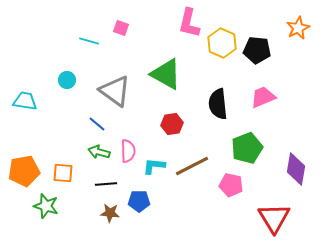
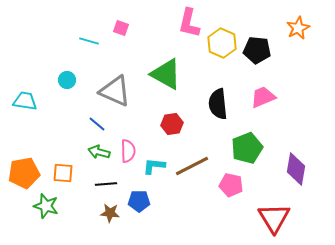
gray triangle: rotated 12 degrees counterclockwise
orange pentagon: moved 2 px down
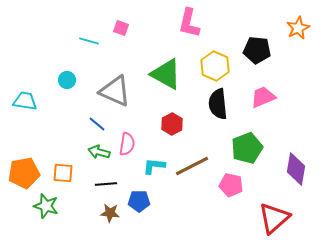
yellow hexagon: moved 7 px left, 23 px down
red hexagon: rotated 20 degrees counterclockwise
pink semicircle: moved 1 px left, 7 px up; rotated 10 degrees clockwise
red triangle: rotated 20 degrees clockwise
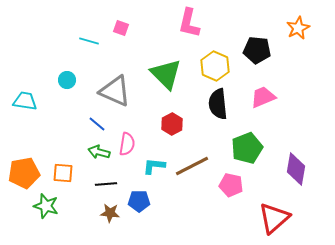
green triangle: rotated 16 degrees clockwise
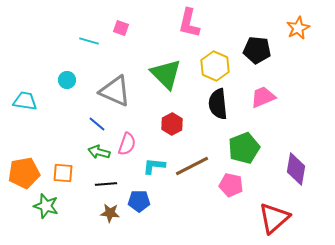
pink semicircle: rotated 10 degrees clockwise
green pentagon: moved 3 px left
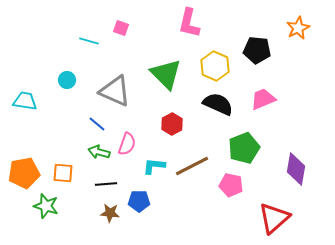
pink trapezoid: moved 2 px down
black semicircle: rotated 120 degrees clockwise
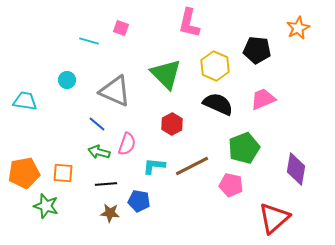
blue pentagon: rotated 10 degrees clockwise
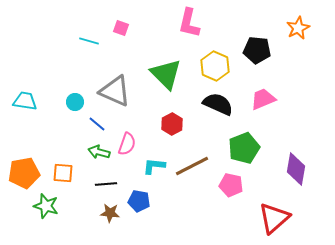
cyan circle: moved 8 px right, 22 px down
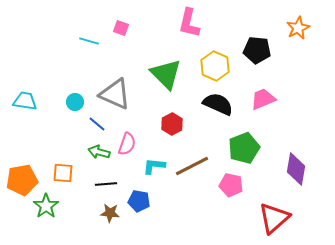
gray triangle: moved 3 px down
orange pentagon: moved 2 px left, 7 px down
green star: rotated 20 degrees clockwise
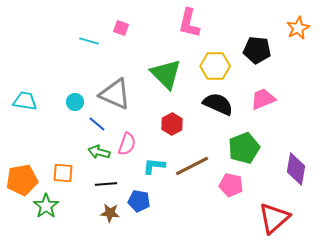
yellow hexagon: rotated 24 degrees counterclockwise
